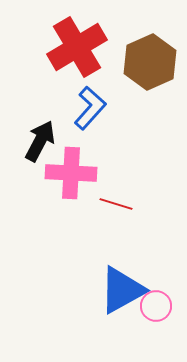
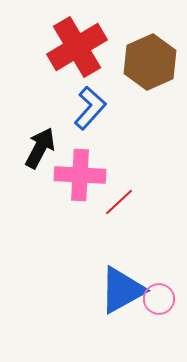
black arrow: moved 7 px down
pink cross: moved 9 px right, 2 px down
red line: moved 3 px right, 2 px up; rotated 60 degrees counterclockwise
pink circle: moved 3 px right, 7 px up
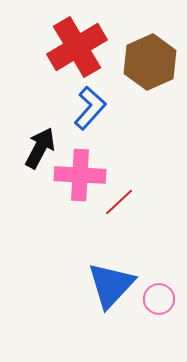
blue triangle: moved 11 px left, 5 px up; rotated 18 degrees counterclockwise
